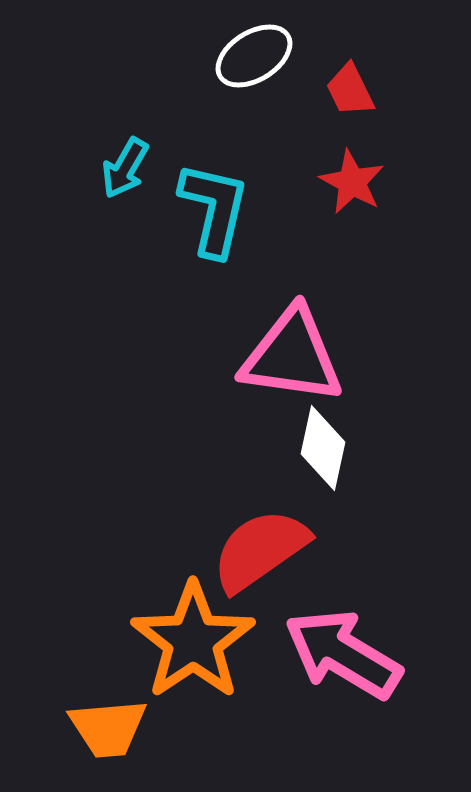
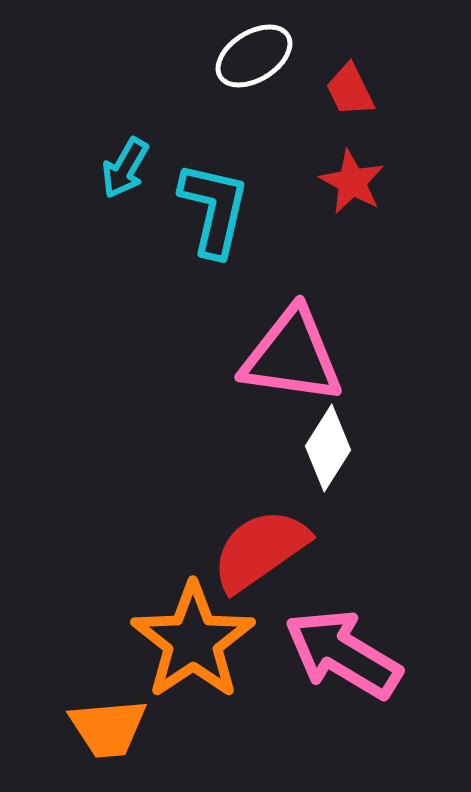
white diamond: moved 5 px right; rotated 20 degrees clockwise
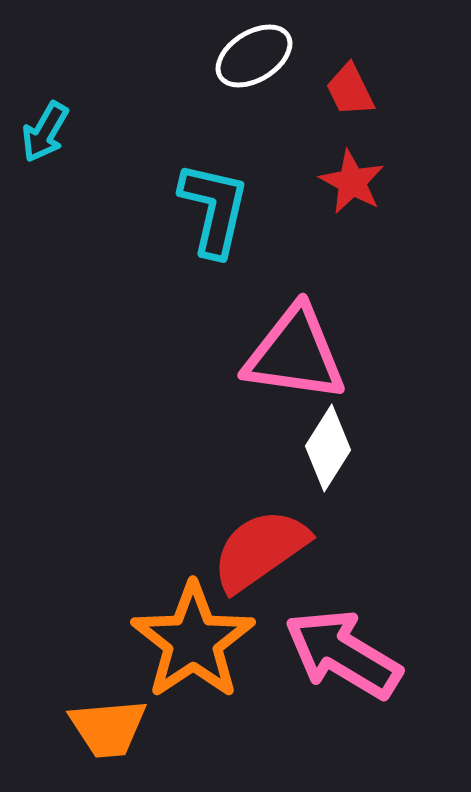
cyan arrow: moved 80 px left, 36 px up
pink triangle: moved 3 px right, 2 px up
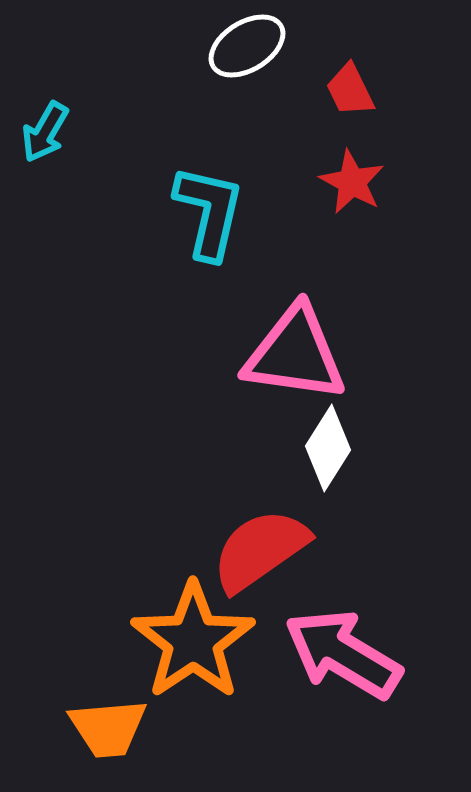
white ellipse: moved 7 px left, 10 px up
cyan L-shape: moved 5 px left, 3 px down
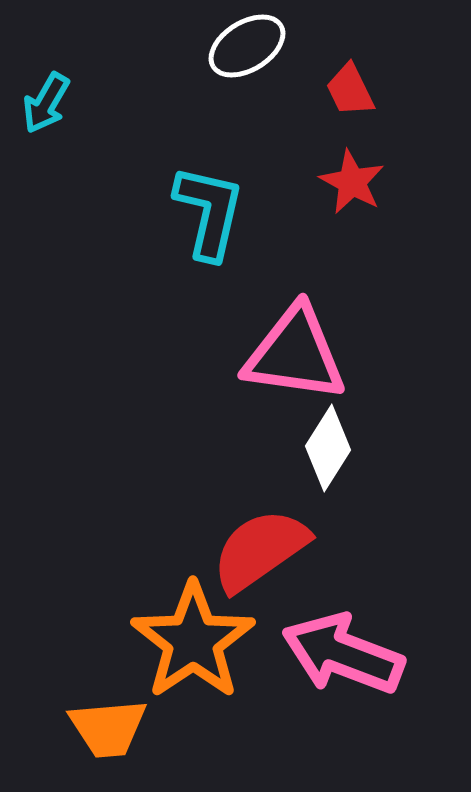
cyan arrow: moved 1 px right, 29 px up
pink arrow: rotated 10 degrees counterclockwise
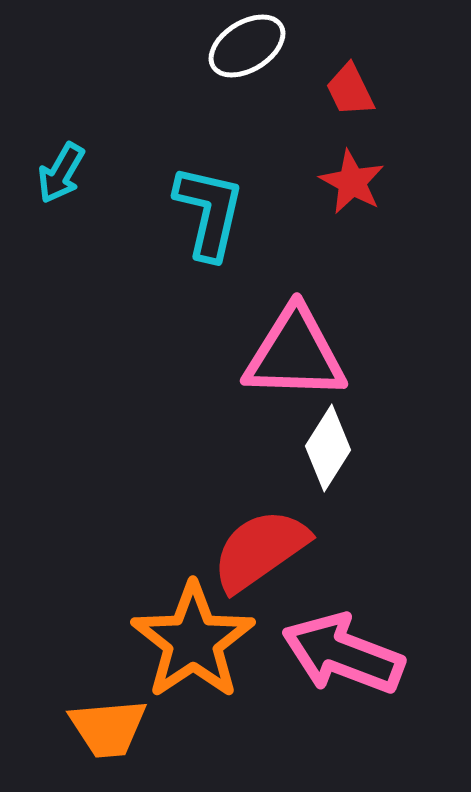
cyan arrow: moved 15 px right, 70 px down
pink triangle: rotated 6 degrees counterclockwise
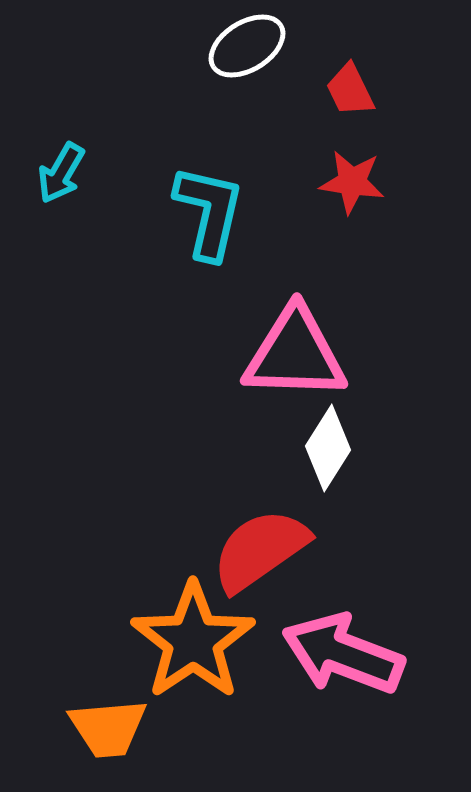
red star: rotated 20 degrees counterclockwise
